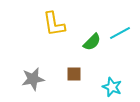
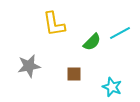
gray star: moved 4 px left, 13 px up
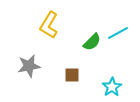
yellow L-shape: moved 5 px left, 1 px down; rotated 40 degrees clockwise
cyan line: moved 2 px left
brown square: moved 2 px left, 1 px down
cyan star: rotated 18 degrees clockwise
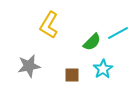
cyan star: moved 9 px left, 18 px up
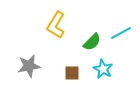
yellow L-shape: moved 7 px right
cyan line: moved 3 px right
cyan star: rotated 12 degrees counterclockwise
brown square: moved 2 px up
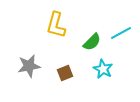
yellow L-shape: rotated 16 degrees counterclockwise
brown square: moved 7 px left; rotated 21 degrees counterclockwise
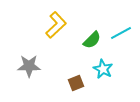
yellow L-shape: rotated 148 degrees counterclockwise
green semicircle: moved 2 px up
gray star: rotated 10 degrees clockwise
brown square: moved 11 px right, 10 px down
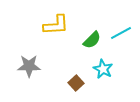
yellow L-shape: rotated 40 degrees clockwise
brown square: rotated 21 degrees counterclockwise
